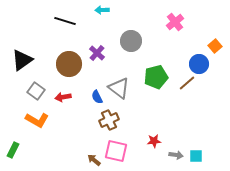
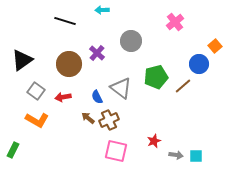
brown line: moved 4 px left, 3 px down
gray triangle: moved 2 px right
red star: rotated 16 degrees counterclockwise
brown arrow: moved 6 px left, 42 px up
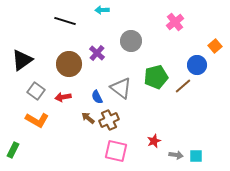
blue circle: moved 2 px left, 1 px down
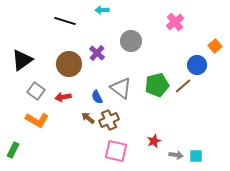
green pentagon: moved 1 px right, 8 px down
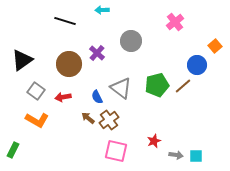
brown cross: rotated 12 degrees counterclockwise
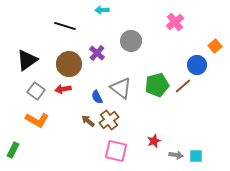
black line: moved 5 px down
black triangle: moved 5 px right
red arrow: moved 8 px up
brown arrow: moved 3 px down
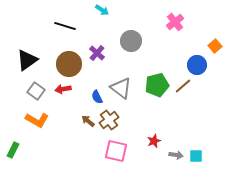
cyan arrow: rotated 144 degrees counterclockwise
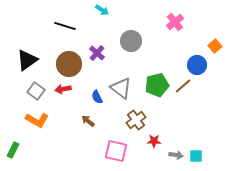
brown cross: moved 27 px right
red star: rotated 24 degrees clockwise
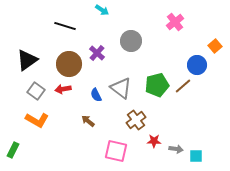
blue semicircle: moved 1 px left, 2 px up
gray arrow: moved 6 px up
